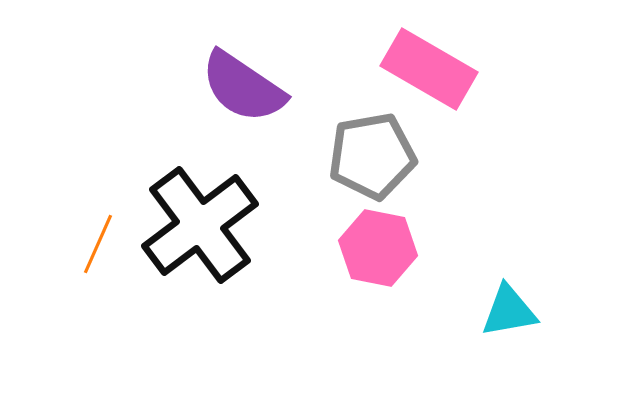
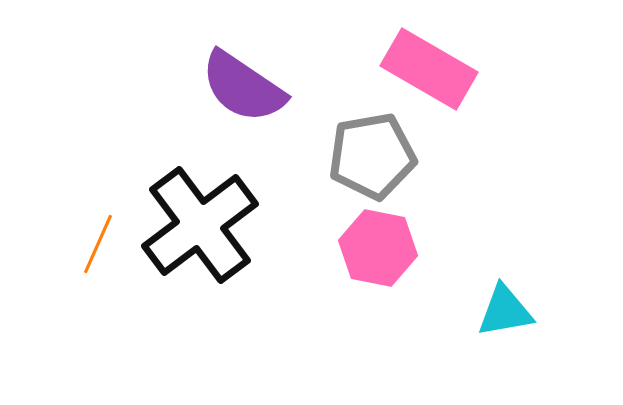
cyan triangle: moved 4 px left
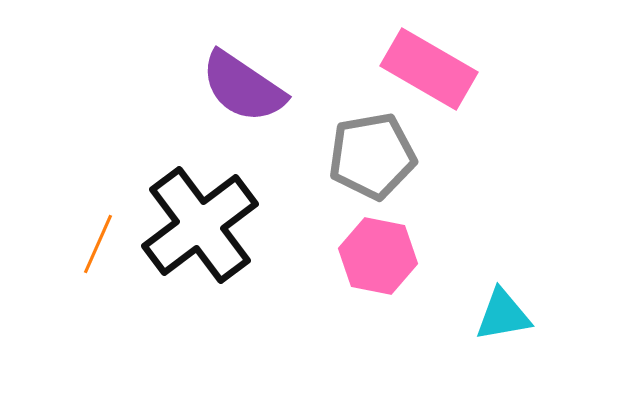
pink hexagon: moved 8 px down
cyan triangle: moved 2 px left, 4 px down
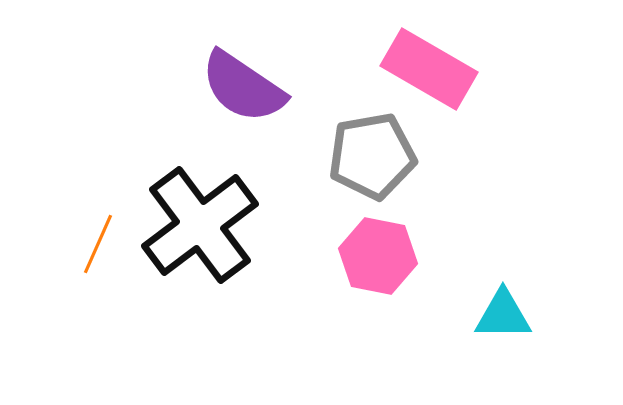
cyan triangle: rotated 10 degrees clockwise
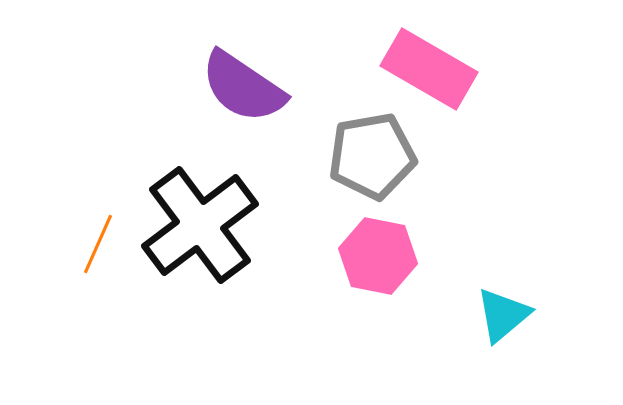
cyan triangle: rotated 40 degrees counterclockwise
